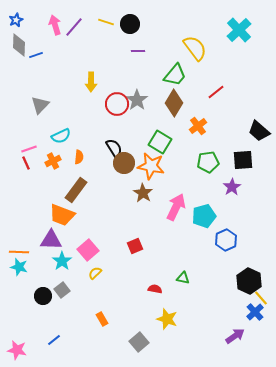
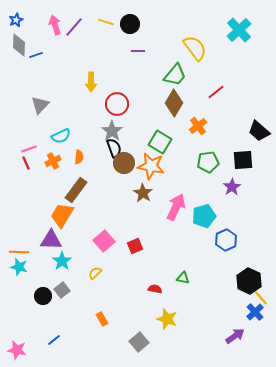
gray star at (137, 100): moved 25 px left, 31 px down
black semicircle at (114, 148): rotated 12 degrees clockwise
orange trapezoid at (62, 215): rotated 100 degrees clockwise
pink square at (88, 250): moved 16 px right, 9 px up
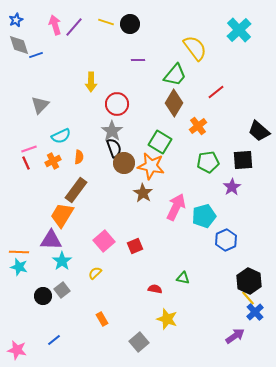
gray diamond at (19, 45): rotated 20 degrees counterclockwise
purple line at (138, 51): moved 9 px down
yellow line at (261, 298): moved 13 px left
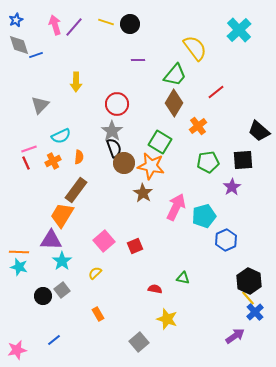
yellow arrow at (91, 82): moved 15 px left
orange rectangle at (102, 319): moved 4 px left, 5 px up
pink star at (17, 350): rotated 24 degrees counterclockwise
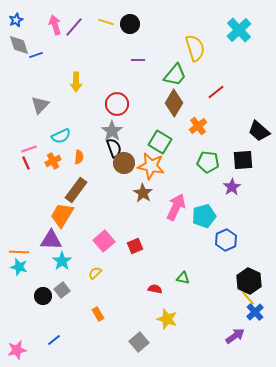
yellow semicircle at (195, 48): rotated 20 degrees clockwise
green pentagon at (208, 162): rotated 15 degrees clockwise
